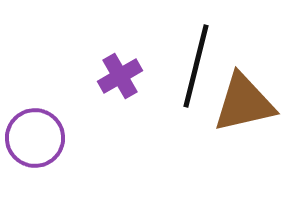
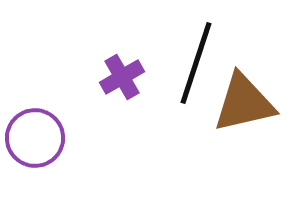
black line: moved 3 px up; rotated 4 degrees clockwise
purple cross: moved 2 px right, 1 px down
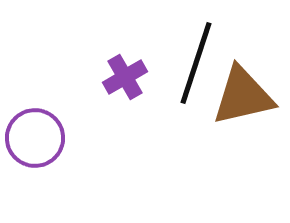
purple cross: moved 3 px right
brown triangle: moved 1 px left, 7 px up
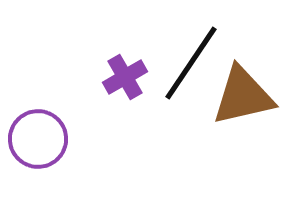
black line: moved 5 px left; rotated 16 degrees clockwise
purple circle: moved 3 px right, 1 px down
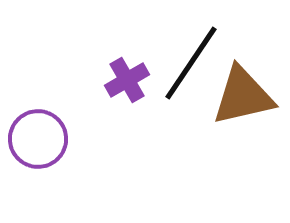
purple cross: moved 2 px right, 3 px down
